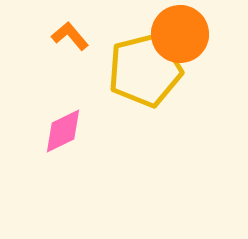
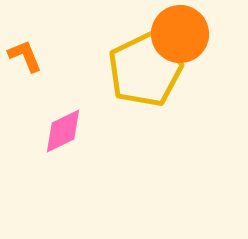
orange L-shape: moved 45 px left, 20 px down; rotated 18 degrees clockwise
yellow pentagon: rotated 12 degrees counterclockwise
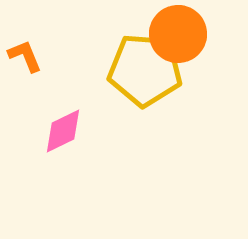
orange circle: moved 2 px left
yellow pentagon: rotated 30 degrees clockwise
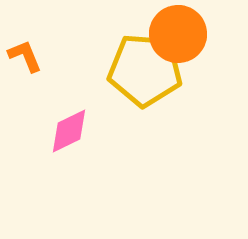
pink diamond: moved 6 px right
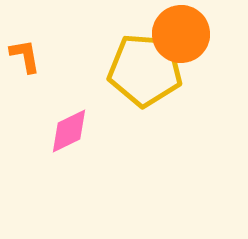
orange circle: moved 3 px right
orange L-shape: rotated 12 degrees clockwise
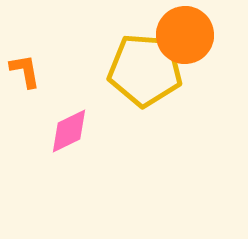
orange circle: moved 4 px right, 1 px down
orange L-shape: moved 15 px down
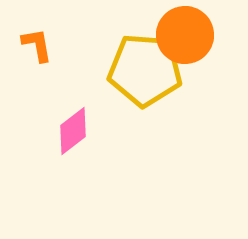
orange L-shape: moved 12 px right, 26 px up
pink diamond: moved 4 px right; rotated 12 degrees counterclockwise
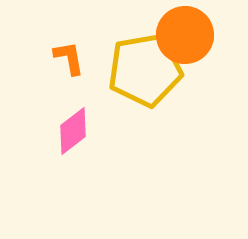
orange L-shape: moved 32 px right, 13 px down
yellow pentagon: rotated 14 degrees counterclockwise
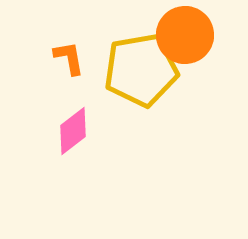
yellow pentagon: moved 4 px left
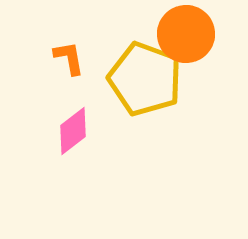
orange circle: moved 1 px right, 1 px up
yellow pentagon: moved 4 px right, 9 px down; rotated 30 degrees clockwise
